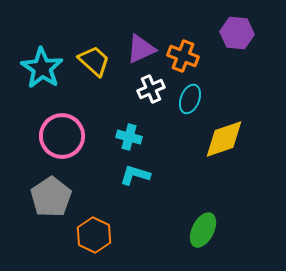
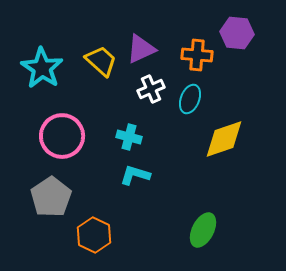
orange cross: moved 14 px right, 1 px up; rotated 16 degrees counterclockwise
yellow trapezoid: moved 7 px right
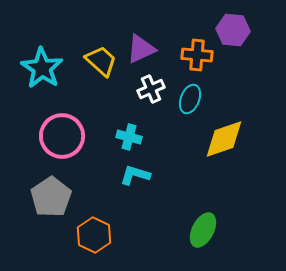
purple hexagon: moved 4 px left, 3 px up
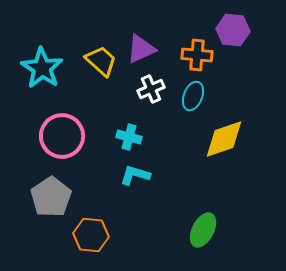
cyan ellipse: moved 3 px right, 3 px up
orange hexagon: moved 3 px left; rotated 20 degrees counterclockwise
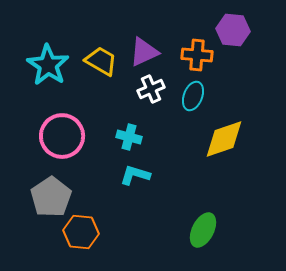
purple triangle: moved 3 px right, 3 px down
yellow trapezoid: rotated 12 degrees counterclockwise
cyan star: moved 6 px right, 3 px up
orange hexagon: moved 10 px left, 3 px up
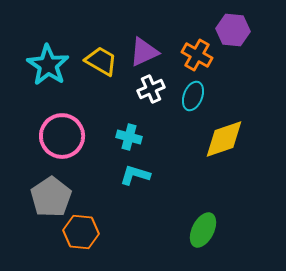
orange cross: rotated 24 degrees clockwise
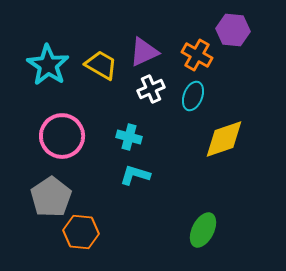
yellow trapezoid: moved 4 px down
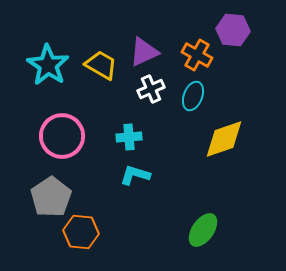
cyan cross: rotated 20 degrees counterclockwise
green ellipse: rotated 8 degrees clockwise
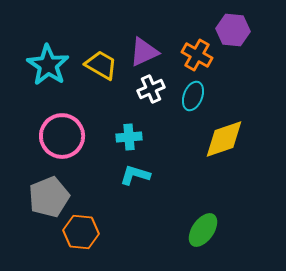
gray pentagon: moved 2 px left; rotated 12 degrees clockwise
